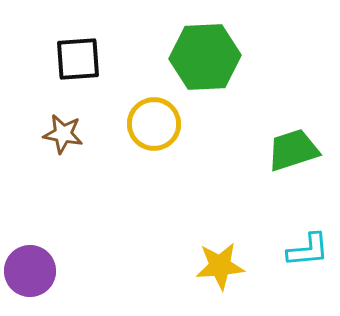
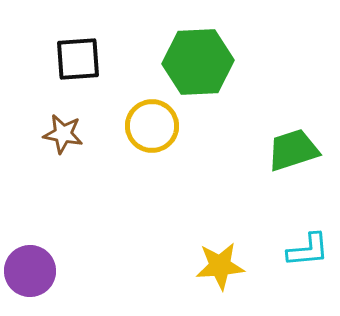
green hexagon: moved 7 px left, 5 px down
yellow circle: moved 2 px left, 2 px down
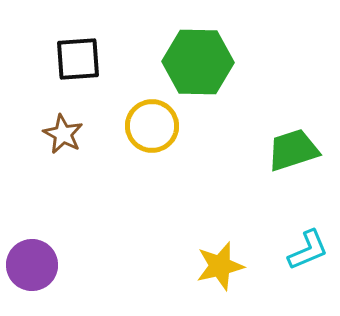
green hexagon: rotated 4 degrees clockwise
brown star: rotated 18 degrees clockwise
cyan L-shape: rotated 18 degrees counterclockwise
yellow star: rotated 9 degrees counterclockwise
purple circle: moved 2 px right, 6 px up
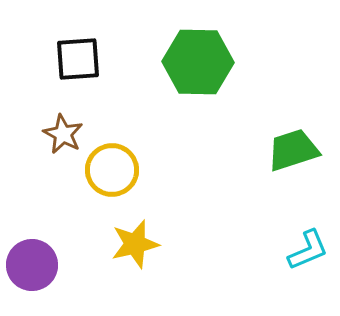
yellow circle: moved 40 px left, 44 px down
yellow star: moved 85 px left, 22 px up
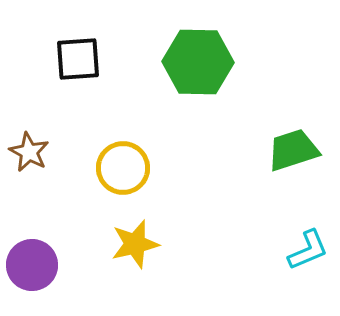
brown star: moved 34 px left, 18 px down
yellow circle: moved 11 px right, 2 px up
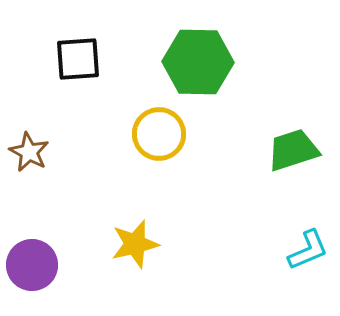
yellow circle: moved 36 px right, 34 px up
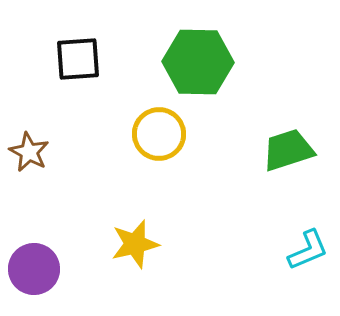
green trapezoid: moved 5 px left
purple circle: moved 2 px right, 4 px down
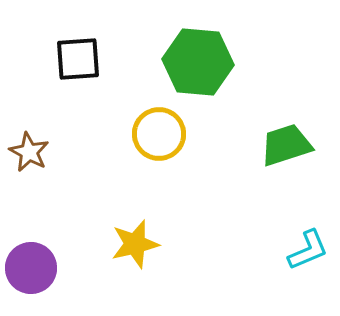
green hexagon: rotated 4 degrees clockwise
green trapezoid: moved 2 px left, 5 px up
purple circle: moved 3 px left, 1 px up
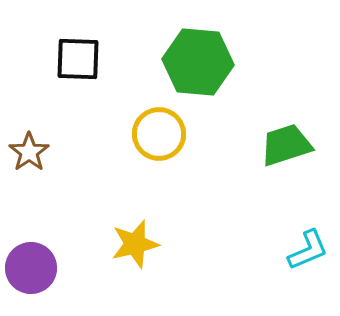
black square: rotated 6 degrees clockwise
brown star: rotated 9 degrees clockwise
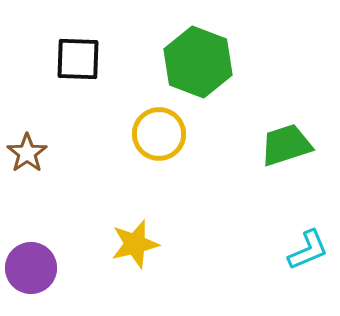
green hexagon: rotated 16 degrees clockwise
brown star: moved 2 px left, 1 px down
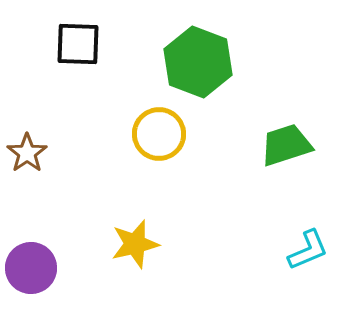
black square: moved 15 px up
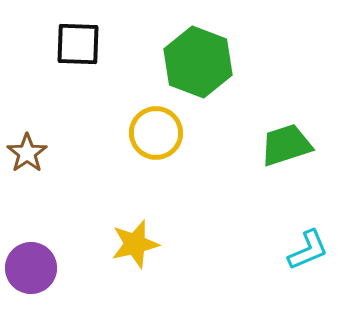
yellow circle: moved 3 px left, 1 px up
